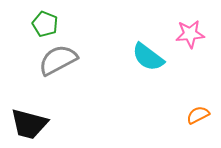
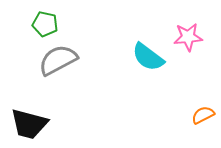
green pentagon: rotated 10 degrees counterclockwise
pink star: moved 2 px left, 3 px down
orange semicircle: moved 5 px right
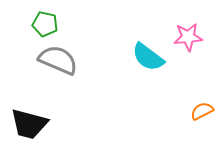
gray semicircle: rotated 51 degrees clockwise
orange semicircle: moved 1 px left, 4 px up
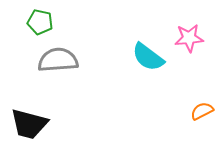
green pentagon: moved 5 px left, 2 px up
pink star: moved 1 px right, 1 px down
gray semicircle: rotated 27 degrees counterclockwise
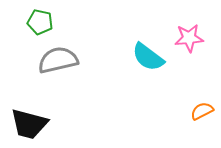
gray semicircle: rotated 9 degrees counterclockwise
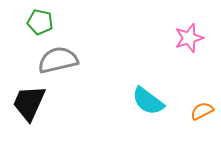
pink star: rotated 12 degrees counterclockwise
cyan semicircle: moved 44 px down
black trapezoid: moved 21 px up; rotated 99 degrees clockwise
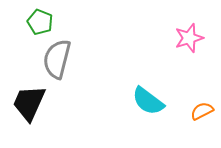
green pentagon: rotated 10 degrees clockwise
gray semicircle: moved 1 px left, 1 px up; rotated 63 degrees counterclockwise
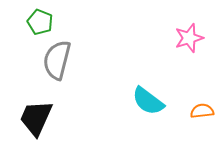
gray semicircle: moved 1 px down
black trapezoid: moved 7 px right, 15 px down
orange semicircle: rotated 20 degrees clockwise
